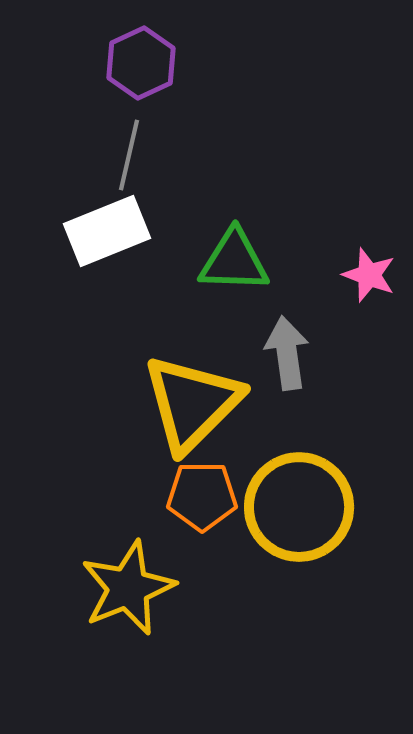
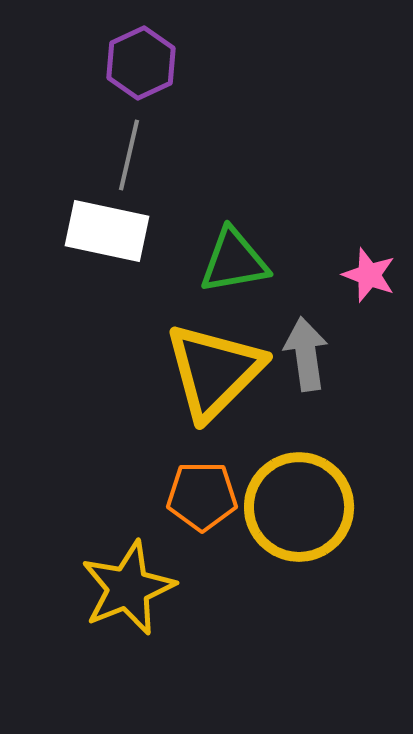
white rectangle: rotated 34 degrees clockwise
green triangle: rotated 12 degrees counterclockwise
gray arrow: moved 19 px right, 1 px down
yellow triangle: moved 22 px right, 32 px up
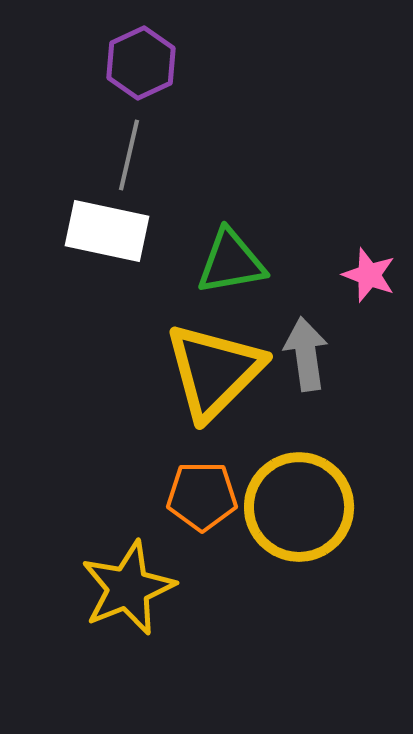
green triangle: moved 3 px left, 1 px down
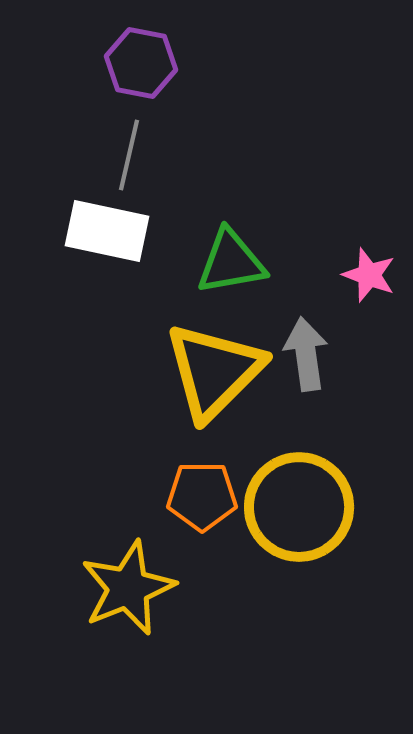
purple hexagon: rotated 24 degrees counterclockwise
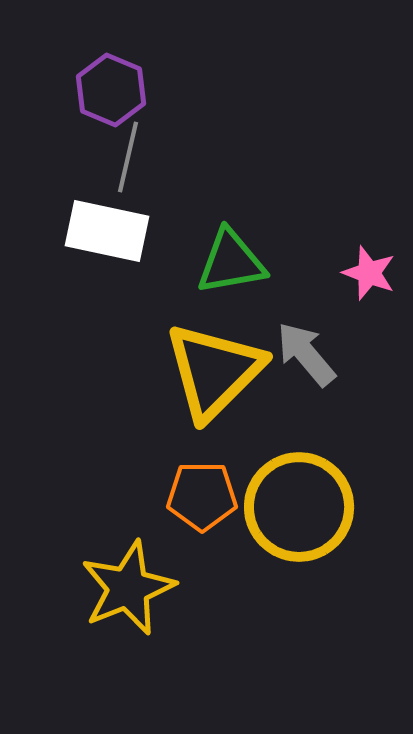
purple hexagon: moved 30 px left, 27 px down; rotated 12 degrees clockwise
gray line: moved 1 px left, 2 px down
pink star: moved 2 px up
gray arrow: rotated 32 degrees counterclockwise
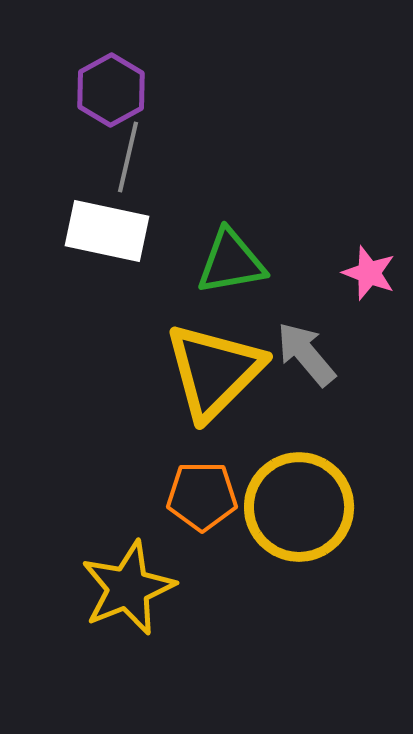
purple hexagon: rotated 8 degrees clockwise
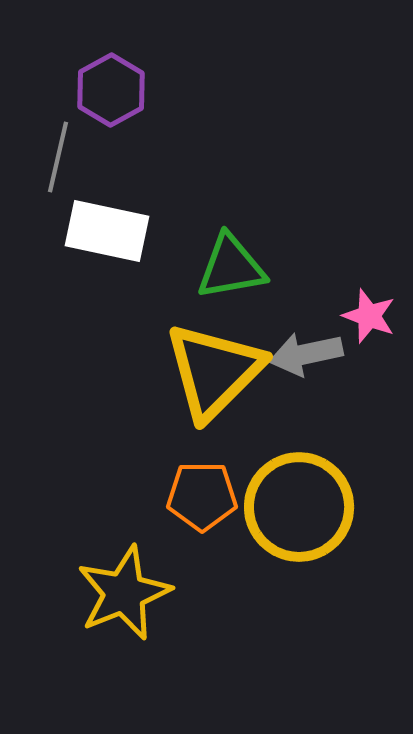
gray line: moved 70 px left
green triangle: moved 5 px down
pink star: moved 43 px down
gray arrow: rotated 62 degrees counterclockwise
yellow star: moved 4 px left, 5 px down
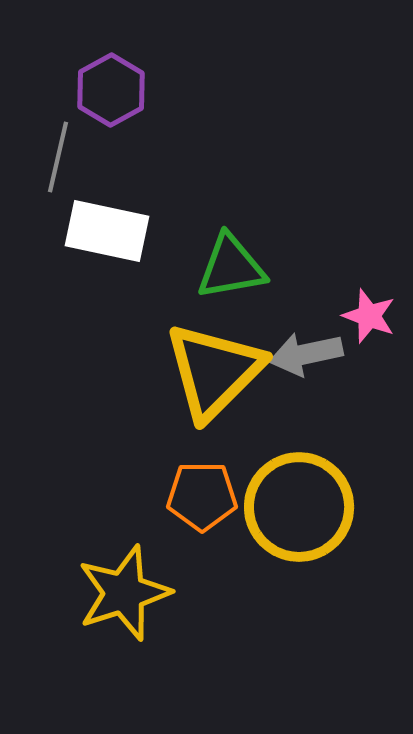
yellow star: rotated 4 degrees clockwise
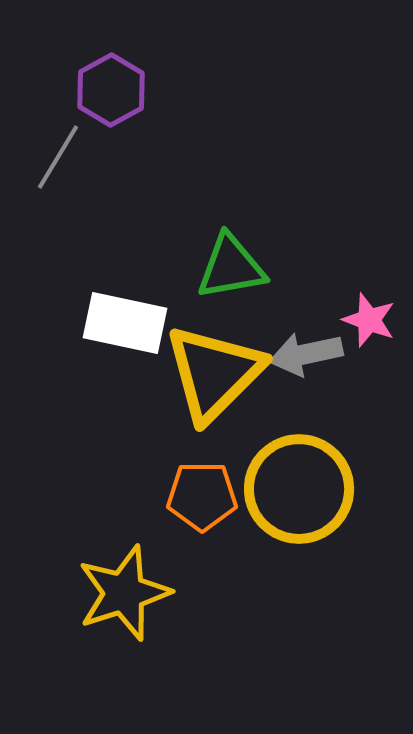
gray line: rotated 18 degrees clockwise
white rectangle: moved 18 px right, 92 px down
pink star: moved 4 px down
yellow triangle: moved 2 px down
yellow circle: moved 18 px up
